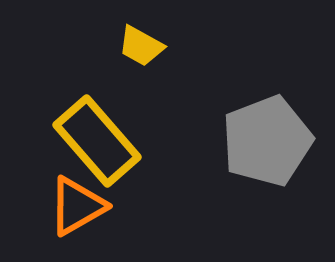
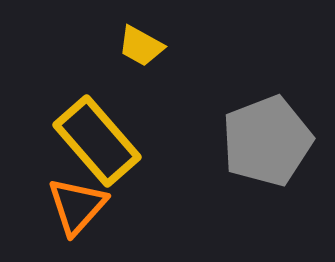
orange triangle: rotated 18 degrees counterclockwise
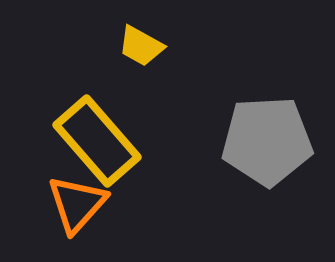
gray pentagon: rotated 18 degrees clockwise
orange triangle: moved 2 px up
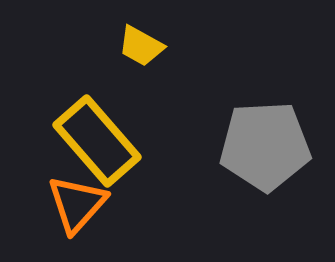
gray pentagon: moved 2 px left, 5 px down
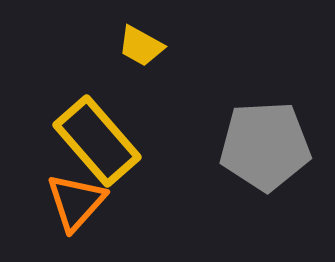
orange triangle: moved 1 px left, 2 px up
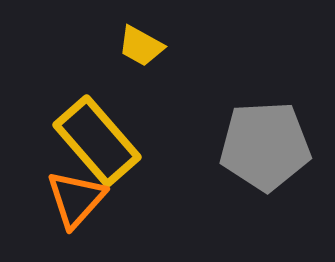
orange triangle: moved 3 px up
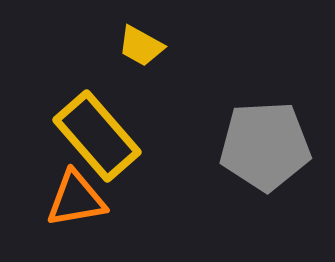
yellow rectangle: moved 5 px up
orange triangle: rotated 38 degrees clockwise
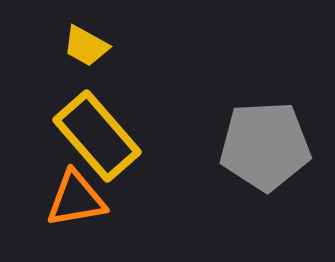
yellow trapezoid: moved 55 px left
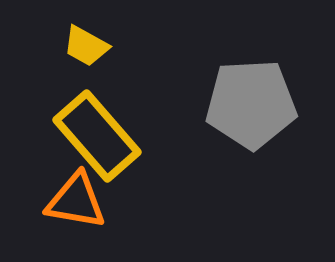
gray pentagon: moved 14 px left, 42 px up
orange triangle: moved 2 px down; rotated 20 degrees clockwise
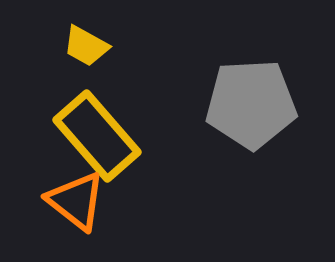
orange triangle: rotated 28 degrees clockwise
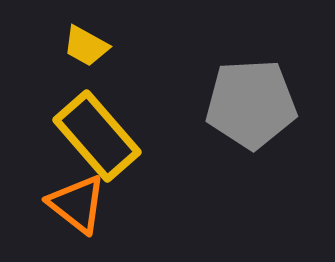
orange triangle: moved 1 px right, 3 px down
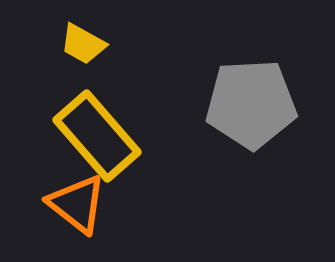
yellow trapezoid: moved 3 px left, 2 px up
